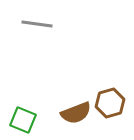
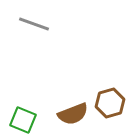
gray line: moved 3 px left; rotated 12 degrees clockwise
brown semicircle: moved 3 px left, 1 px down
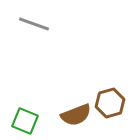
brown semicircle: moved 3 px right, 1 px down
green square: moved 2 px right, 1 px down
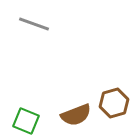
brown hexagon: moved 4 px right
green square: moved 1 px right
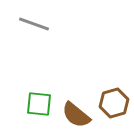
brown semicircle: rotated 60 degrees clockwise
green square: moved 13 px right, 17 px up; rotated 16 degrees counterclockwise
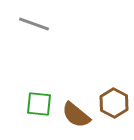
brown hexagon: rotated 16 degrees counterclockwise
